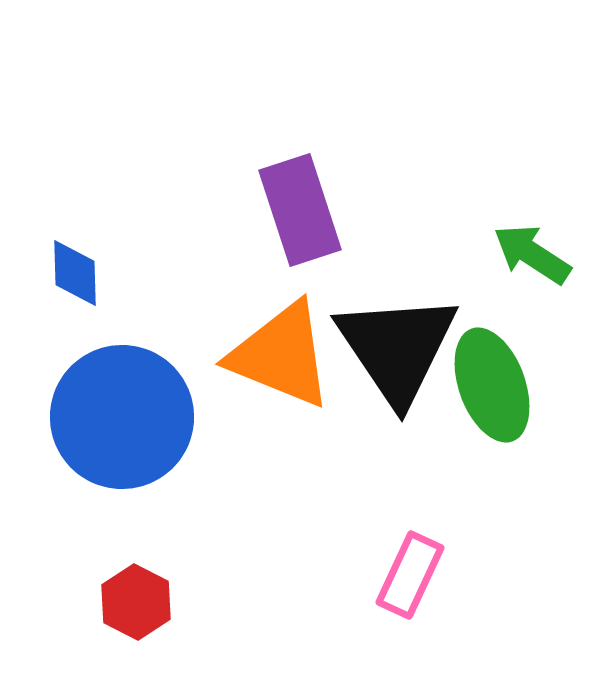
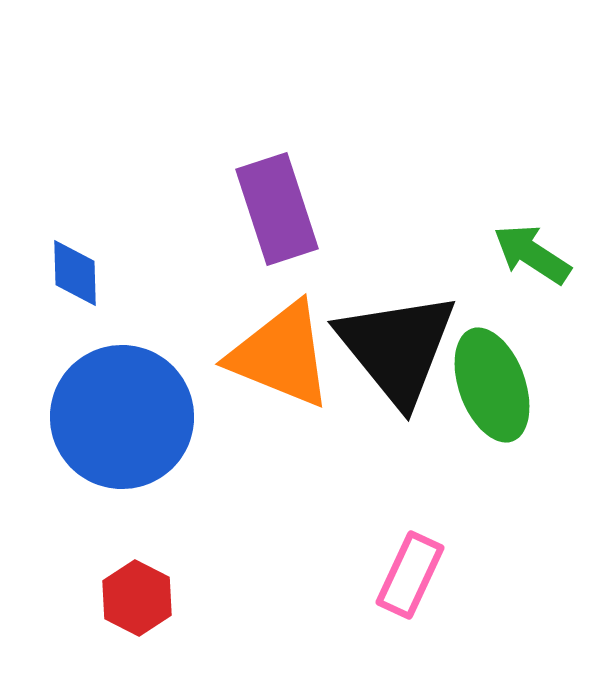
purple rectangle: moved 23 px left, 1 px up
black triangle: rotated 5 degrees counterclockwise
red hexagon: moved 1 px right, 4 px up
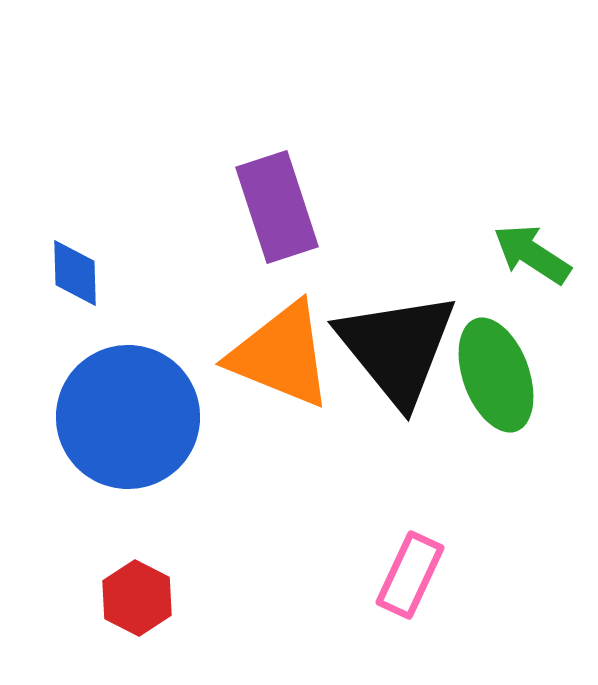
purple rectangle: moved 2 px up
green ellipse: moved 4 px right, 10 px up
blue circle: moved 6 px right
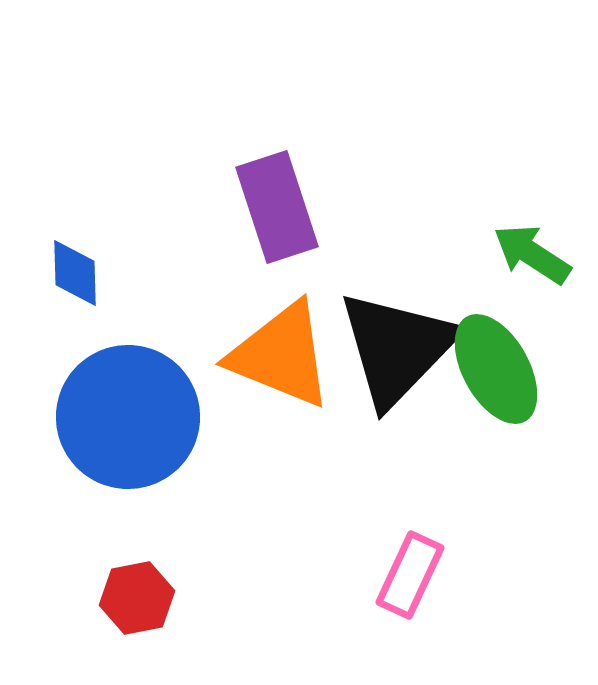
black triangle: rotated 23 degrees clockwise
green ellipse: moved 6 px up; rotated 9 degrees counterclockwise
red hexagon: rotated 22 degrees clockwise
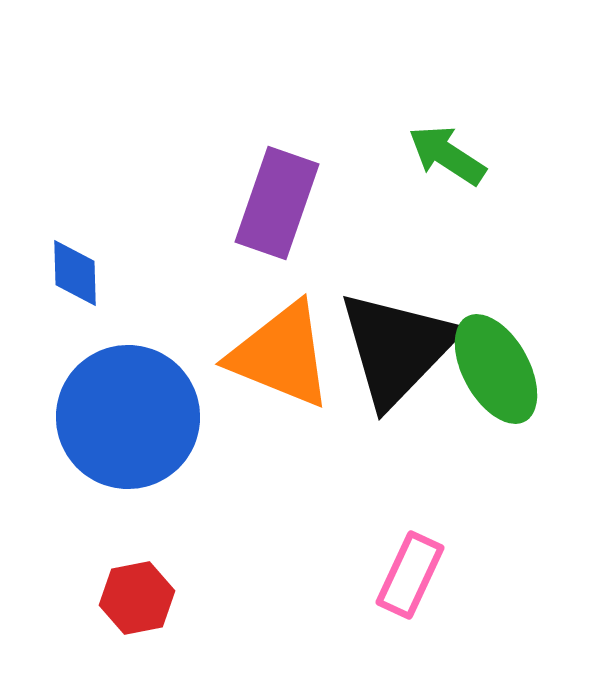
purple rectangle: moved 4 px up; rotated 37 degrees clockwise
green arrow: moved 85 px left, 99 px up
